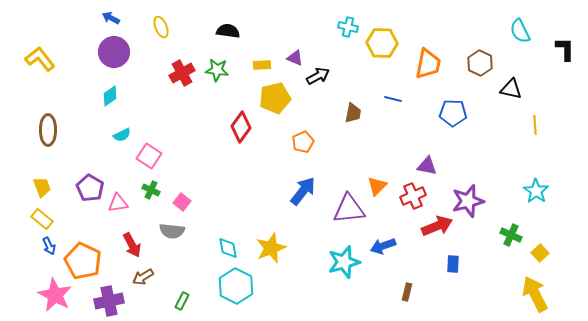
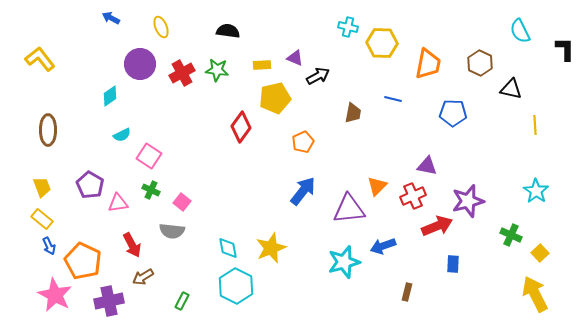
purple circle at (114, 52): moved 26 px right, 12 px down
purple pentagon at (90, 188): moved 3 px up
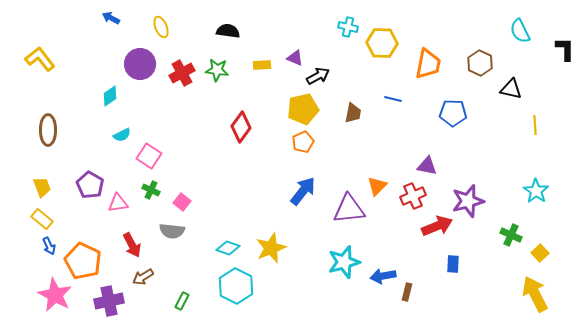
yellow pentagon at (275, 98): moved 28 px right, 11 px down
blue arrow at (383, 246): moved 30 px down; rotated 10 degrees clockwise
cyan diamond at (228, 248): rotated 60 degrees counterclockwise
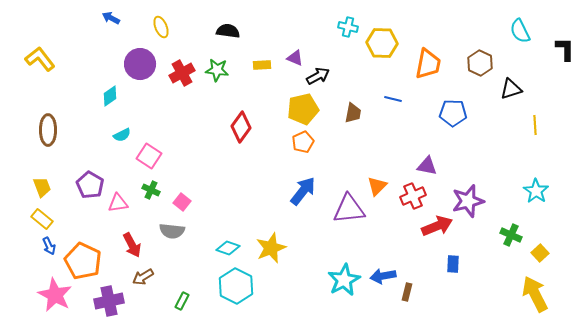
black triangle at (511, 89): rotated 30 degrees counterclockwise
cyan star at (344, 262): moved 18 px down; rotated 12 degrees counterclockwise
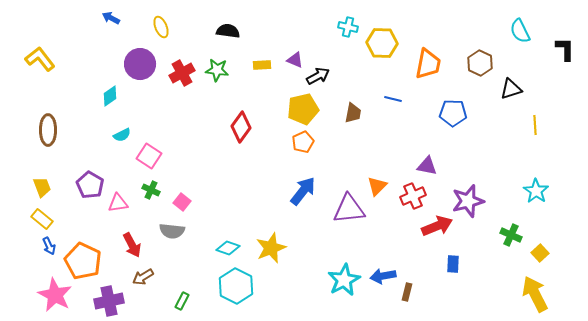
purple triangle at (295, 58): moved 2 px down
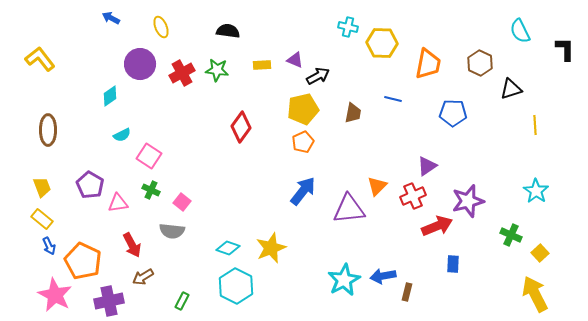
purple triangle at (427, 166): rotated 45 degrees counterclockwise
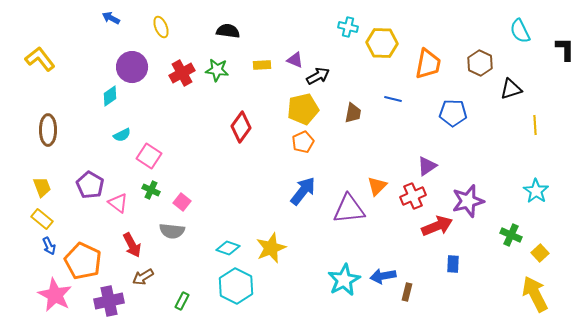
purple circle at (140, 64): moved 8 px left, 3 px down
pink triangle at (118, 203): rotated 45 degrees clockwise
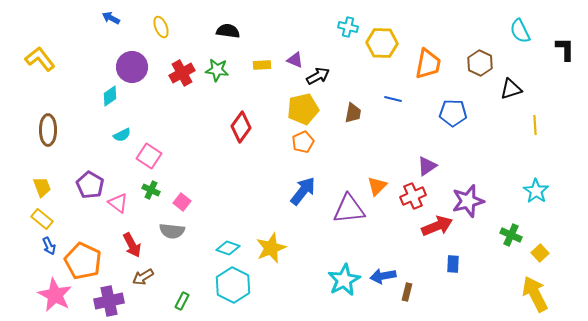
cyan hexagon at (236, 286): moved 3 px left, 1 px up
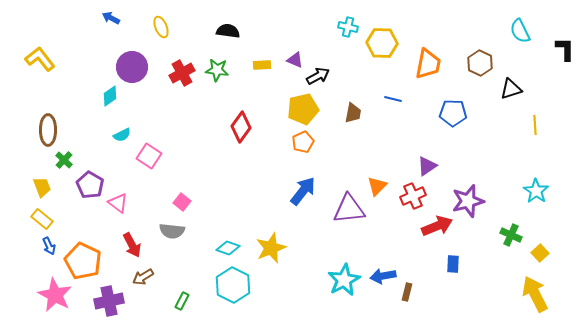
green cross at (151, 190): moved 87 px left, 30 px up; rotated 18 degrees clockwise
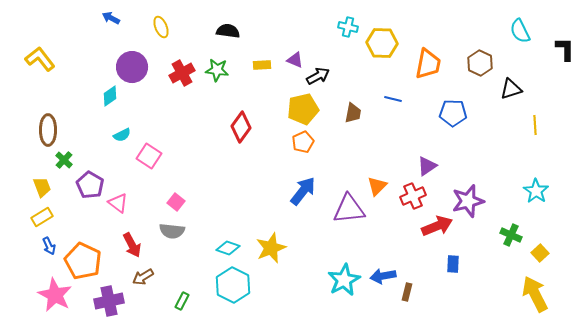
pink square at (182, 202): moved 6 px left
yellow rectangle at (42, 219): moved 2 px up; rotated 70 degrees counterclockwise
